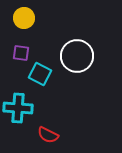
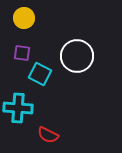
purple square: moved 1 px right
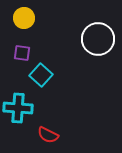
white circle: moved 21 px right, 17 px up
cyan square: moved 1 px right, 1 px down; rotated 15 degrees clockwise
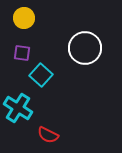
white circle: moved 13 px left, 9 px down
cyan cross: rotated 28 degrees clockwise
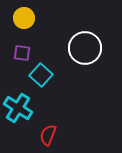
red semicircle: rotated 85 degrees clockwise
